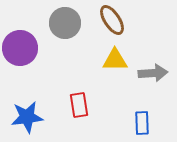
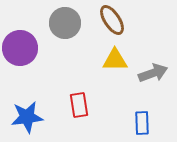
gray arrow: rotated 16 degrees counterclockwise
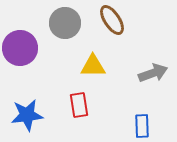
yellow triangle: moved 22 px left, 6 px down
blue star: moved 2 px up
blue rectangle: moved 3 px down
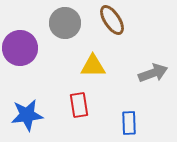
blue rectangle: moved 13 px left, 3 px up
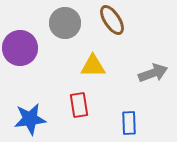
blue star: moved 3 px right, 4 px down
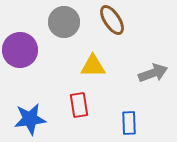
gray circle: moved 1 px left, 1 px up
purple circle: moved 2 px down
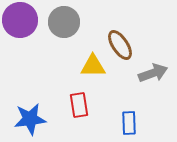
brown ellipse: moved 8 px right, 25 px down
purple circle: moved 30 px up
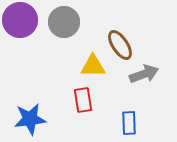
gray arrow: moved 9 px left, 1 px down
red rectangle: moved 4 px right, 5 px up
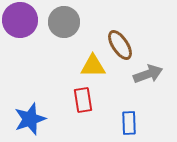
gray arrow: moved 4 px right
blue star: rotated 12 degrees counterclockwise
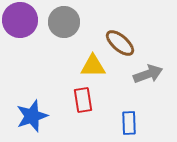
brown ellipse: moved 2 px up; rotated 16 degrees counterclockwise
blue star: moved 2 px right, 3 px up
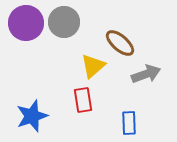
purple circle: moved 6 px right, 3 px down
yellow triangle: rotated 40 degrees counterclockwise
gray arrow: moved 2 px left
